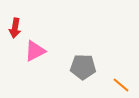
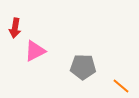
orange line: moved 1 px down
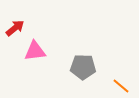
red arrow: rotated 138 degrees counterclockwise
pink triangle: rotated 20 degrees clockwise
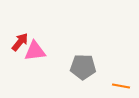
red arrow: moved 5 px right, 14 px down; rotated 12 degrees counterclockwise
orange line: rotated 30 degrees counterclockwise
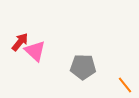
pink triangle: rotated 50 degrees clockwise
orange line: moved 4 px right, 1 px up; rotated 42 degrees clockwise
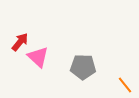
pink triangle: moved 3 px right, 6 px down
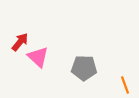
gray pentagon: moved 1 px right, 1 px down
orange line: rotated 18 degrees clockwise
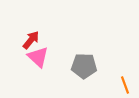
red arrow: moved 11 px right, 2 px up
gray pentagon: moved 2 px up
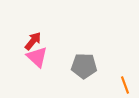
red arrow: moved 2 px right, 1 px down
pink triangle: moved 1 px left
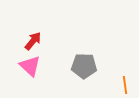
pink triangle: moved 7 px left, 9 px down
orange line: rotated 12 degrees clockwise
